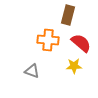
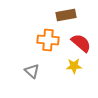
brown rectangle: moved 2 px left; rotated 66 degrees clockwise
gray triangle: rotated 21 degrees clockwise
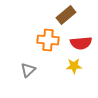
brown rectangle: rotated 30 degrees counterclockwise
red semicircle: rotated 135 degrees clockwise
gray triangle: moved 4 px left, 1 px up; rotated 35 degrees clockwise
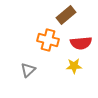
orange cross: rotated 10 degrees clockwise
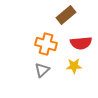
orange cross: moved 2 px left, 4 px down
gray triangle: moved 14 px right
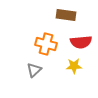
brown rectangle: rotated 48 degrees clockwise
red semicircle: moved 1 px up
gray triangle: moved 8 px left
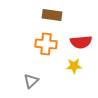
brown rectangle: moved 14 px left
orange cross: rotated 10 degrees counterclockwise
gray triangle: moved 3 px left, 11 px down
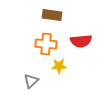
red semicircle: moved 1 px up
yellow star: moved 15 px left
